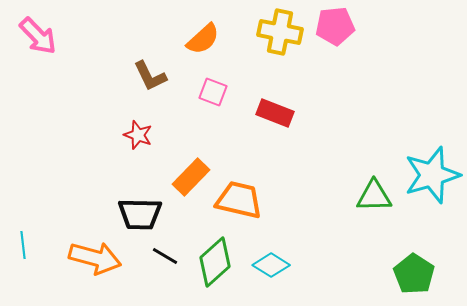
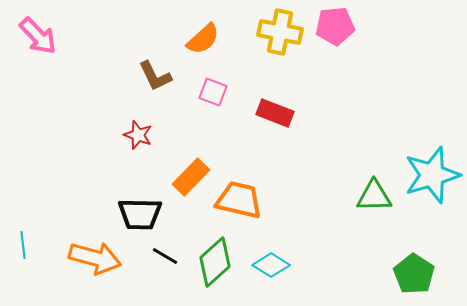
brown L-shape: moved 5 px right
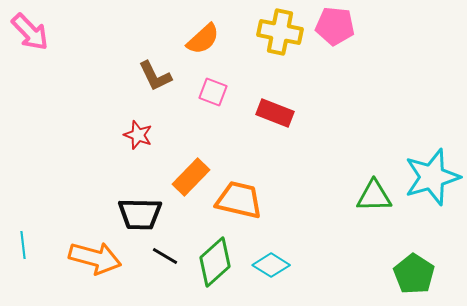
pink pentagon: rotated 12 degrees clockwise
pink arrow: moved 8 px left, 4 px up
cyan star: moved 2 px down
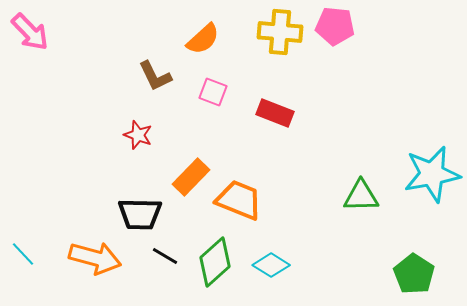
yellow cross: rotated 6 degrees counterclockwise
cyan star: moved 3 px up; rotated 6 degrees clockwise
green triangle: moved 13 px left
orange trapezoid: rotated 9 degrees clockwise
cyan line: moved 9 px down; rotated 36 degrees counterclockwise
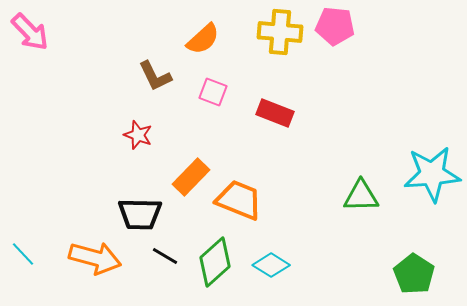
cyan star: rotated 6 degrees clockwise
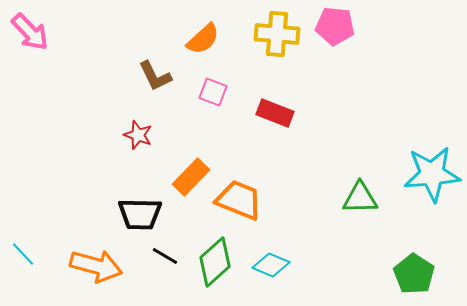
yellow cross: moved 3 px left, 2 px down
green triangle: moved 1 px left, 2 px down
orange arrow: moved 1 px right, 8 px down
cyan diamond: rotated 9 degrees counterclockwise
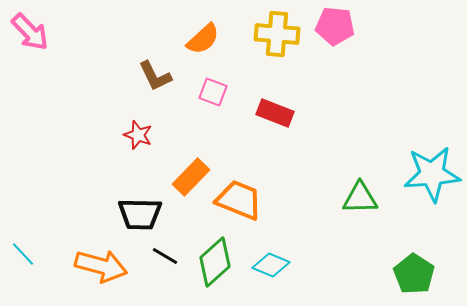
orange arrow: moved 5 px right
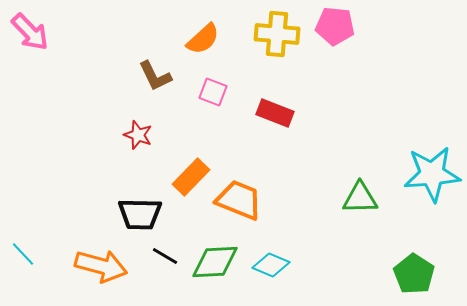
green diamond: rotated 39 degrees clockwise
